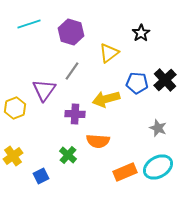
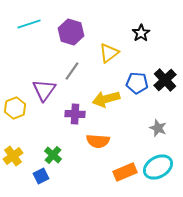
green cross: moved 15 px left
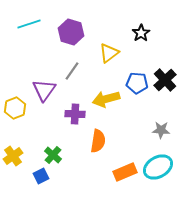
gray star: moved 3 px right, 2 px down; rotated 18 degrees counterclockwise
orange semicircle: rotated 85 degrees counterclockwise
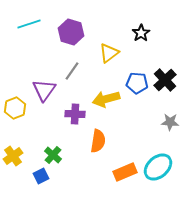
gray star: moved 9 px right, 8 px up
cyan ellipse: rotated 12 degrees counterclockwise
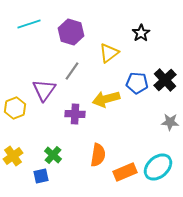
orange semicircle: moved 14 px down
blue square: rotated 14 degrees clockwise
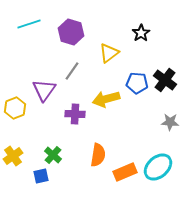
black cross: rotated 10 degrees counterclockwise
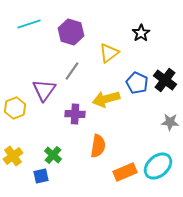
blue pentagon: rotated 20 degrees clockwise
orange semicircle: moved 9 px up
cyan ellipse: moved 1 px up
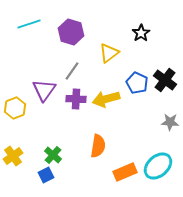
purple cross: moved 1 px right, 15 px up
blue square: moved 5 px right, 1 px up; rotated 14 degrees counterclockwise
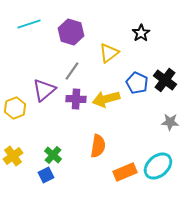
purple triangle: rotated 15 degrees clockwise
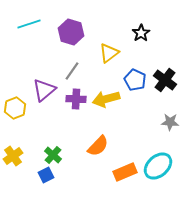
blue pentagon: moved 2 px left, 3 px up
orange semicircle: rotated 35 degrees clockwise
